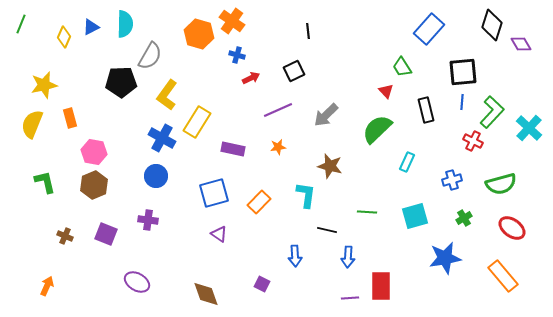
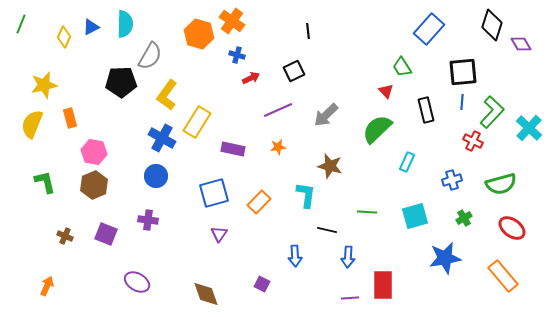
purple triangle at (219, 234): rotated 30 degrees clockwise
red rectangle at (381, 286): moved 2 px right, 1 px up
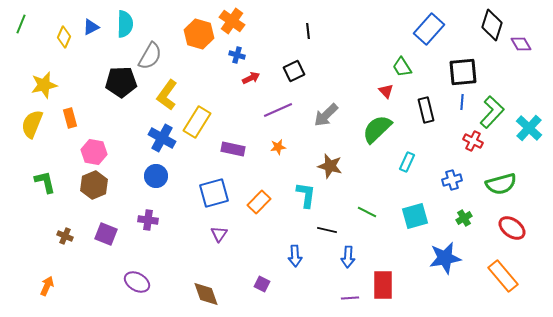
green line at (367, 212): rotated 24 degrees clockwise
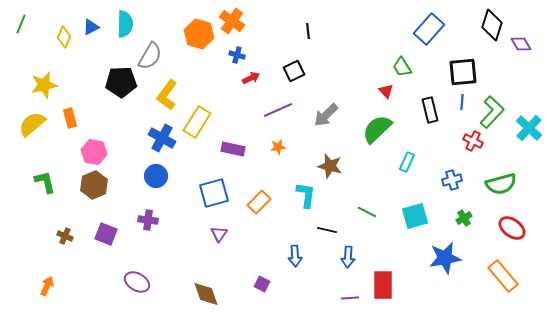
black rectangle at (426, 110): moved 4 px right
yellow semicircle at (32, 124): rotated 28 degrees clockwise
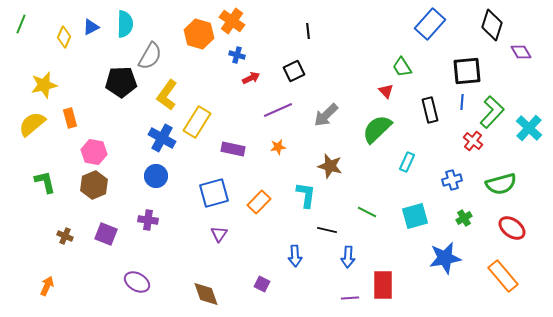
blue rectangle at (429, 29): moved 1 px right, 5 px up
purple diamond at (521, 44): moved 8 px down
black square at (463, 72): moved 4 px right, 1 px up
red cross at (473, 141): rotated 12 degrees clockwise
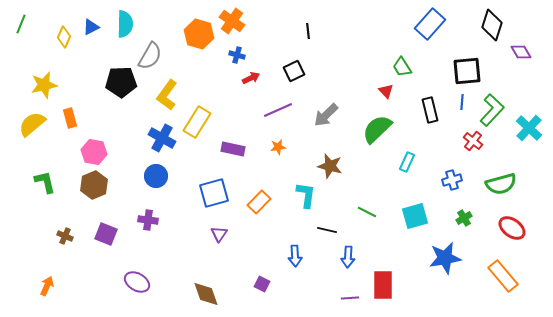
green L-shape at (492, 112): moved 2 px up
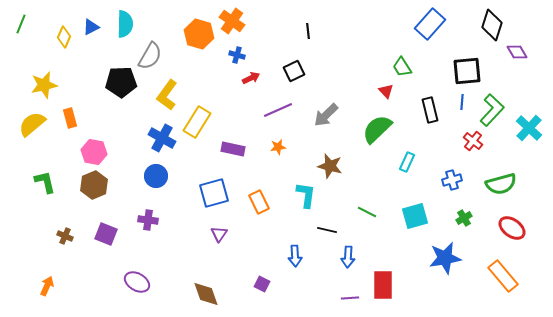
purple diamond at (521, 52): moved 4 px left
orange rectangle at (259, 202): rotated 70 degrees counterclockwise
